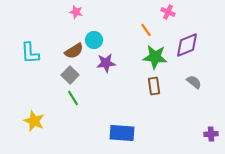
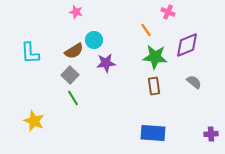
blue rectangle: moved 31 px right
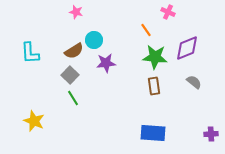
purple diamond: moved 3 px down
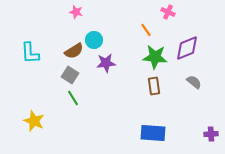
gray square: rotated 12 degrees counterclockwise
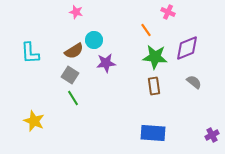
purple cross: moved 1 px right, 1 px down; rotated 24 degrees counterclockwise
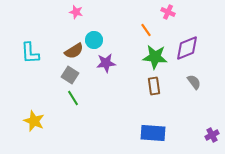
gray semicircle: rotated 14 degrees clockwise
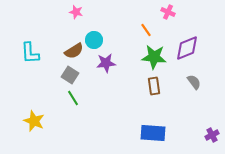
green star: moved 1 px left
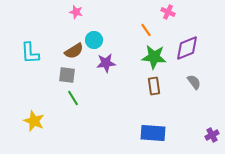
gray square: moved 3 px left; rotated 24 degrees counterclockwise
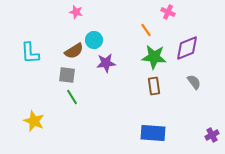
green line: moved 1 px left, 1 px up
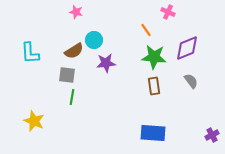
gray semicircle: moved 3 px left, 1 px up
green line: rotated 42 degrees clockwise
